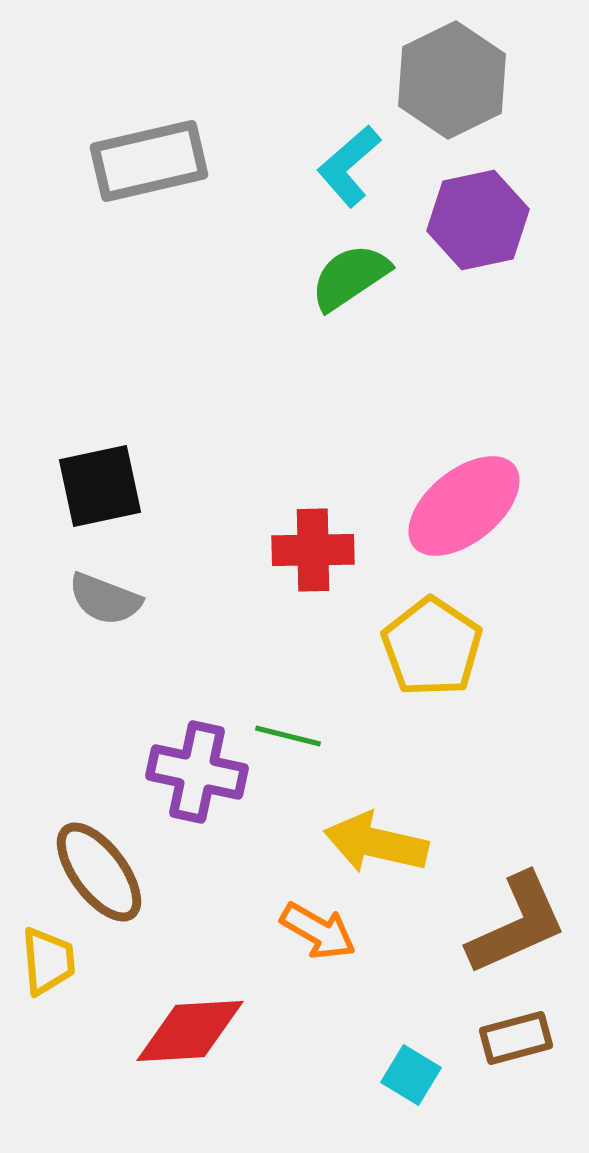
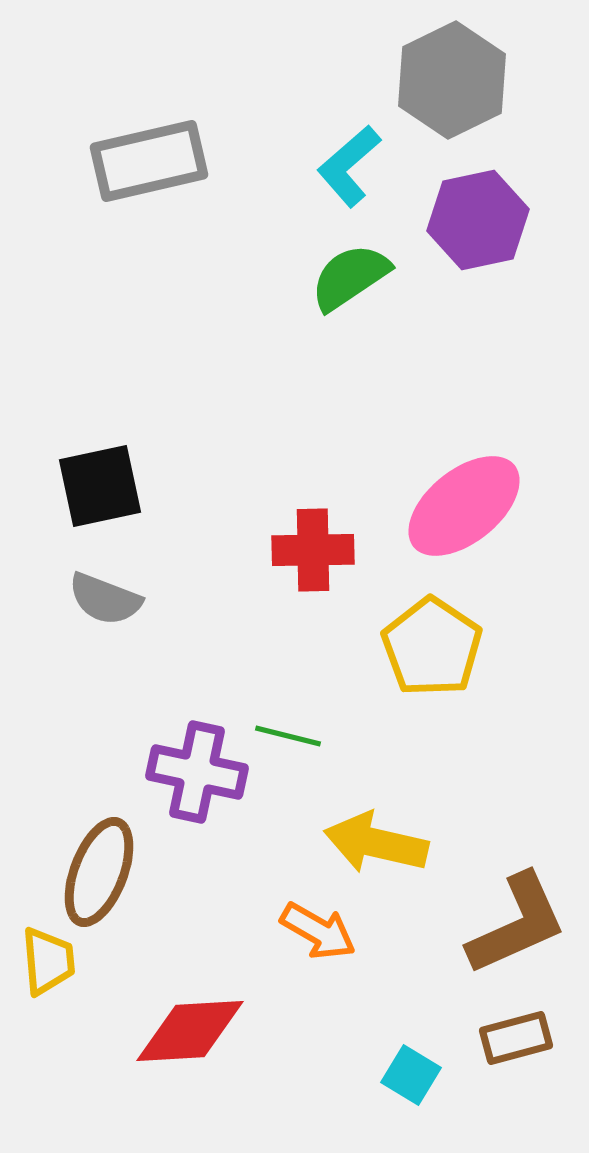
brown ellipse: rotated 58 degrees clockwise
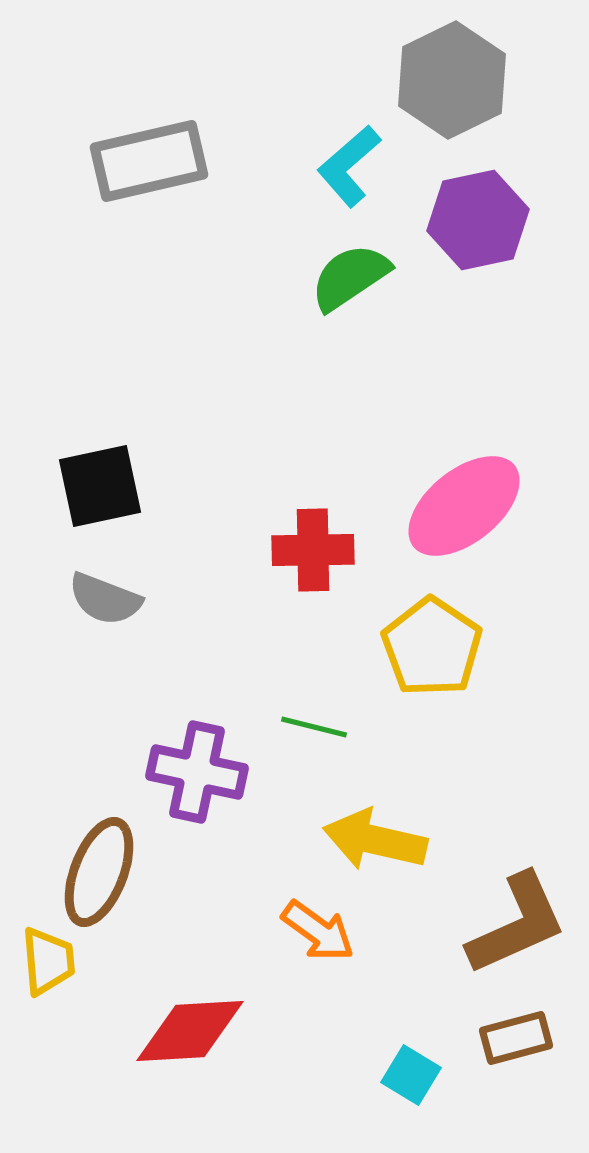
green line: moved 26 px right, 9 px up
yellow arrow: moved 1 px left, 3 px up
orange arrow: rotated 6 degrees clockwise
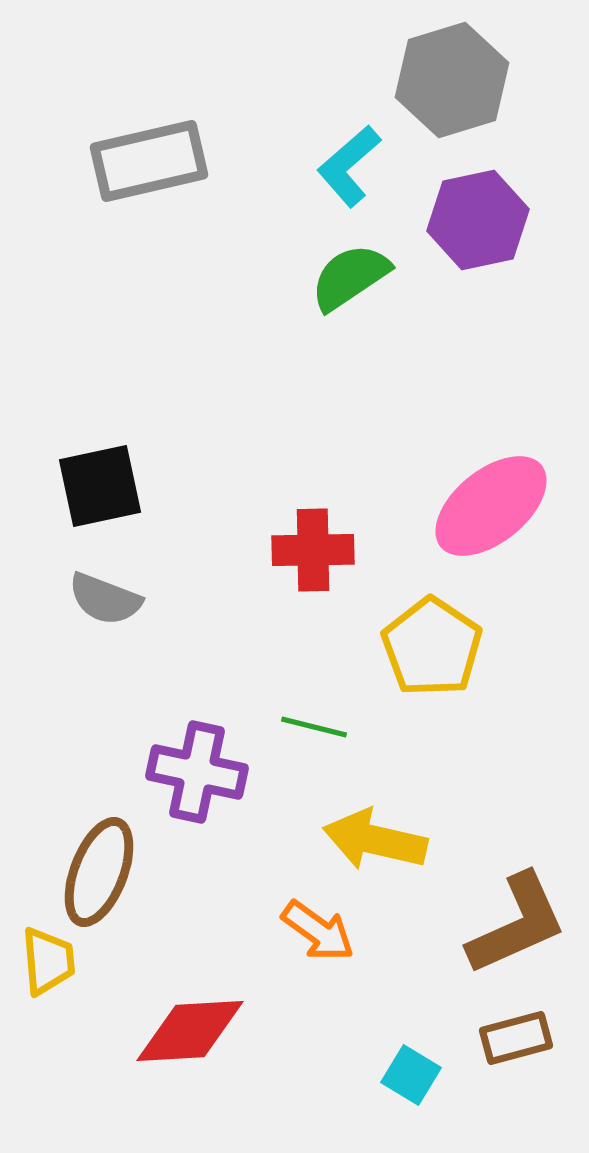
gray hexagon: rotated 9 degrees clockwise
pink ellipse: moved 27 px right
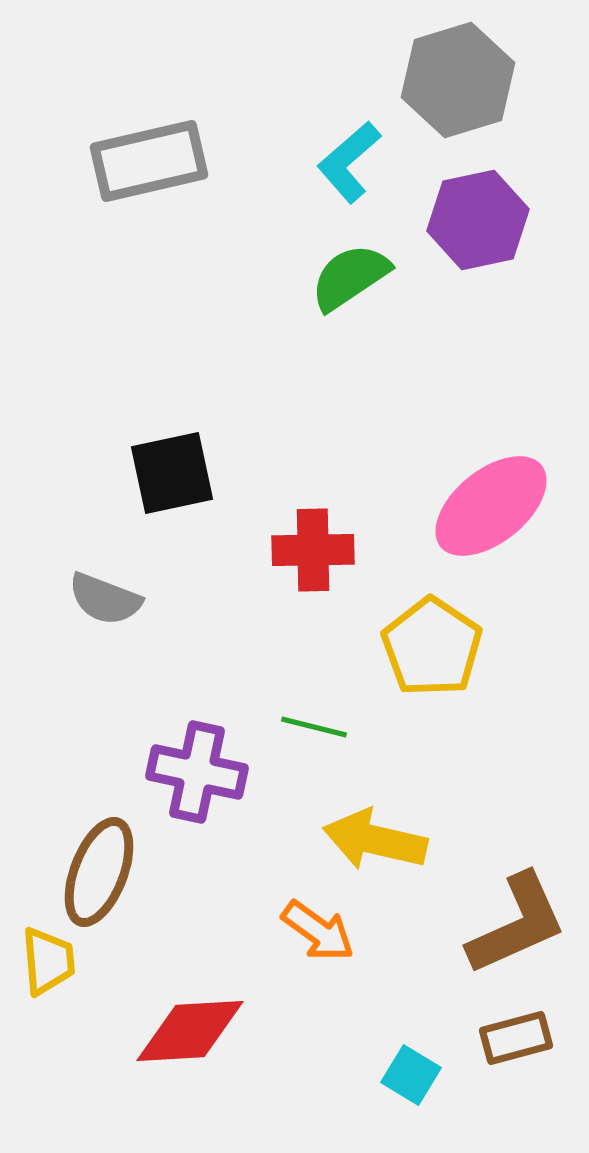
gray hexagon: moved 6 px right
cyan L-shape: moved 4 px up
black square: moved 72 px right, 13 px up
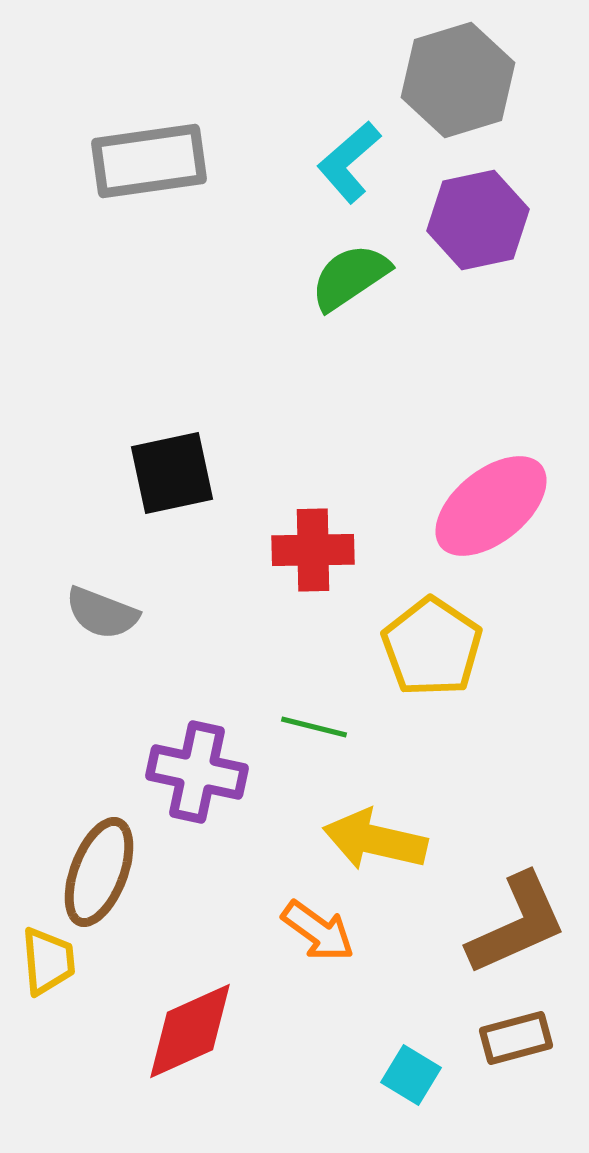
gray rectangle: rotated 5 degrees clockwise
gray semicircle: moved 3 px left, 14 px down
red diamond: rotated 21 degrees counterclockwise
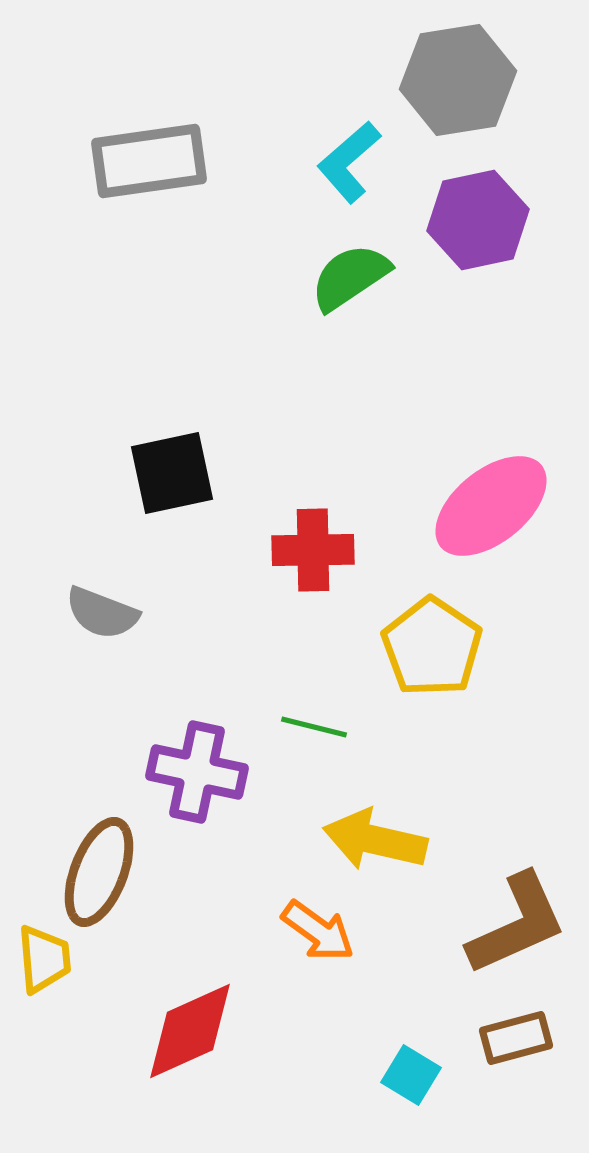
gray hexagon: rotated 8 degrees clockwise
yellow trapezoid: moved 4 px left, 2 px up
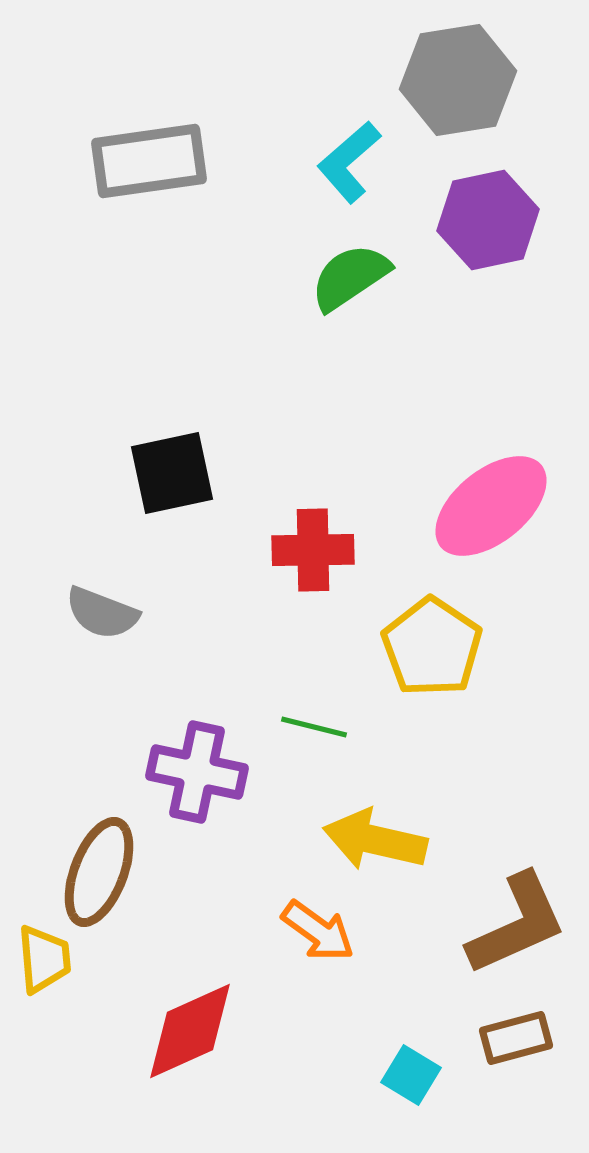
purple hexagon: moved 10 px right
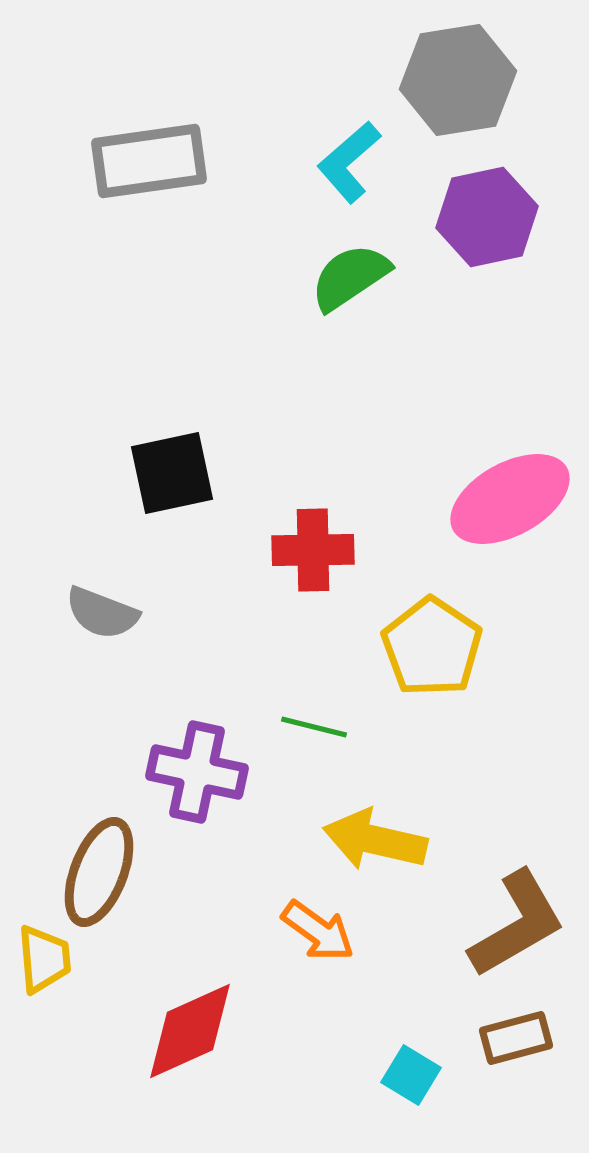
purple hexagon: moved 1 px left, 3 px up
pink ellipse: moved 19 px right, 7 px up; rotated 10 degrees clockwise
brown L-shape: rotated 6 degrees counterclockwise
